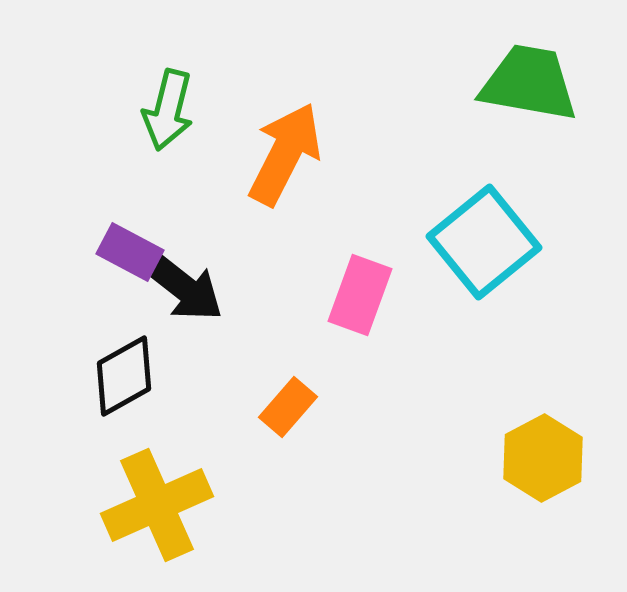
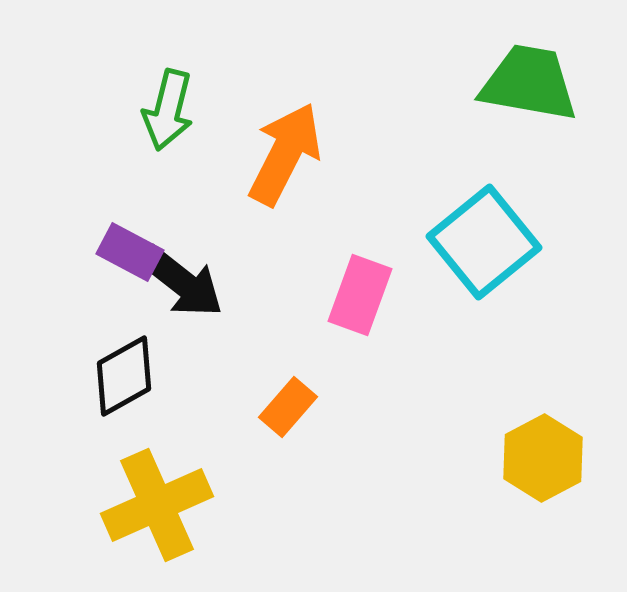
black arrow: moved 4 px up
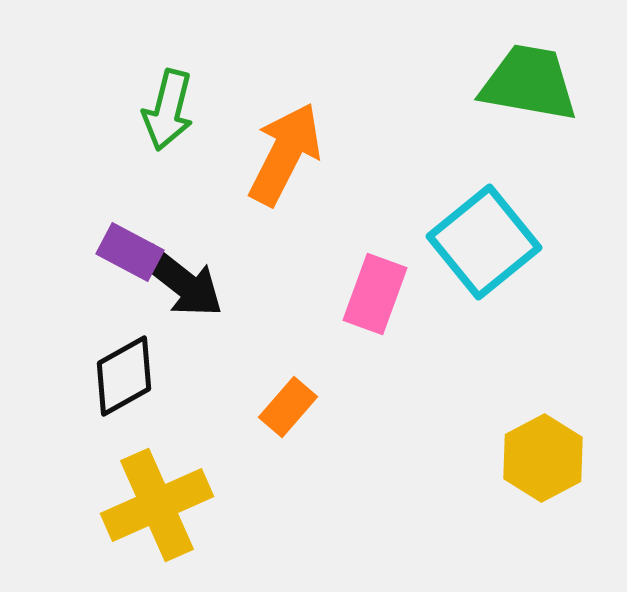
pink rectangle: moved 15 px right, 1 px up
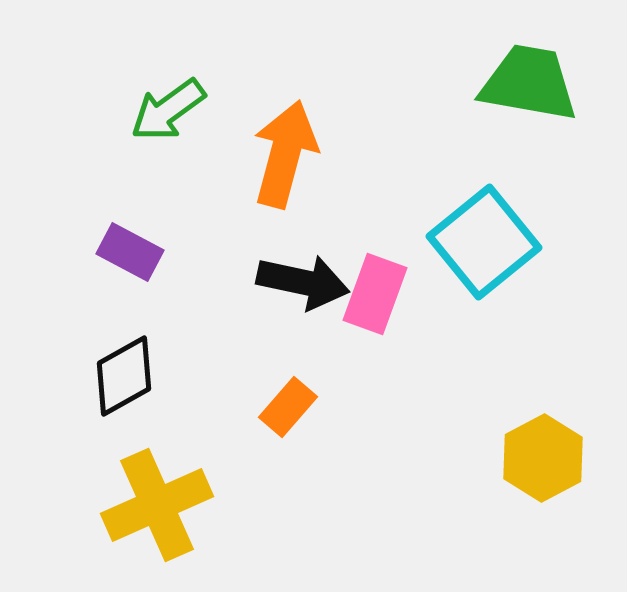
green arrow: rotated 40 degrees clockwise
orange arrow: rotated 12 degrees counterclockwise
black arrow: moved 121 px right; rotated 26 degrees counterclockwise
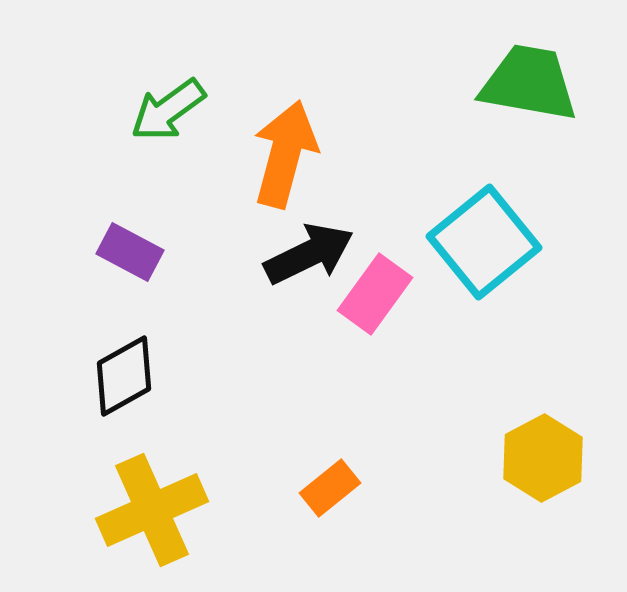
black arrow: moved 6 px right, 28 px up; rotated 38 degrees counterclockwise
pink rectangle: rotated 16 degrees clockwise
orange rectangle: moved 42 px right, 81 px down; rotated 10 degrees clockwise
yellow cross: moved 5 px left, 5 px down
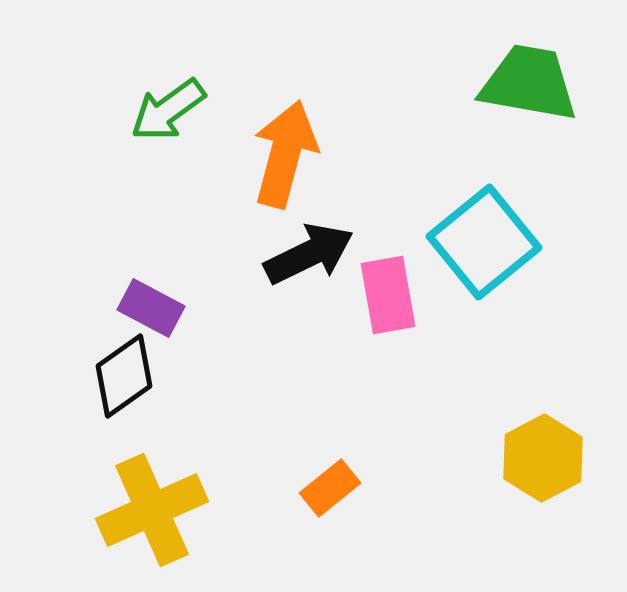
purple rectangle: moved 21 px right, 56 px down
pink rectangle: moved 13 px right, 1 px down; rotated 46 degrees counterclockwise
black diamond: rotated 6 degrees counterclockwise
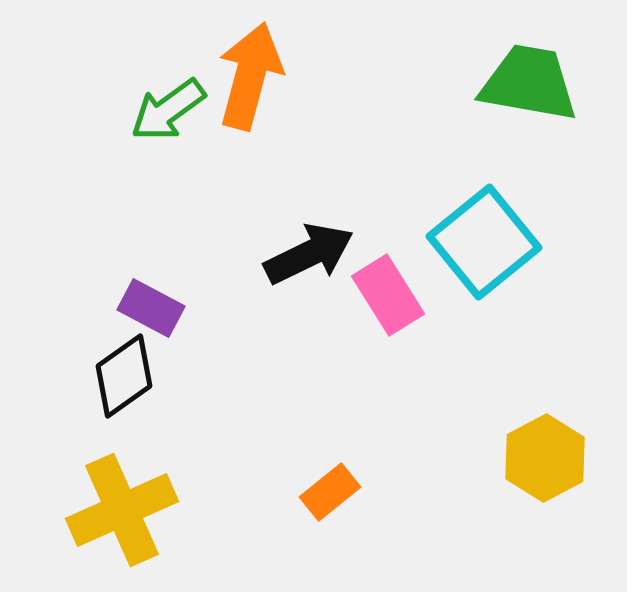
orange arrow: moved 35 px left, 78 px up
pink rectangle: rotated 22 degrees counterclockwise
yellow hexagon: moved 2 px right
orange rectangle: moved 4 px down
yellow cross: moved 30 px left
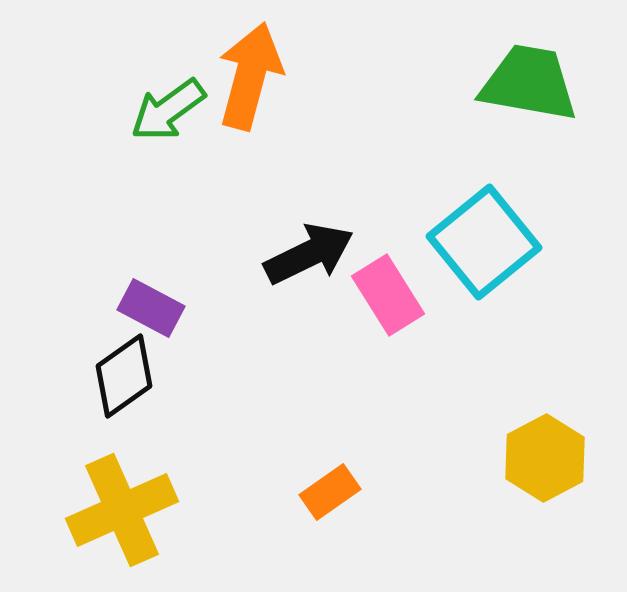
orange rectangle: rotated 4 degrees clockwise
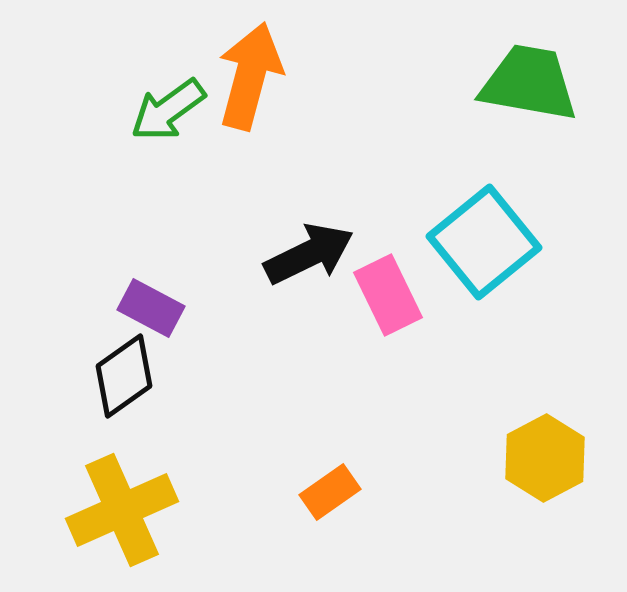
pink rectangle: rotated 6 degrees clockwise
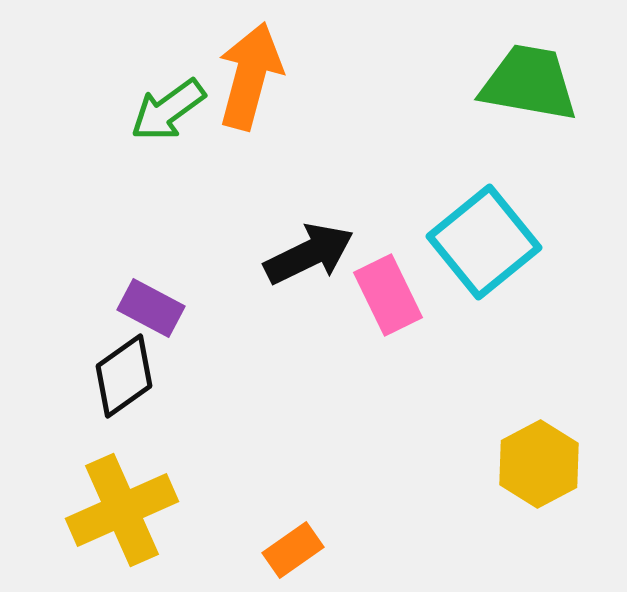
yellow hexagon: moved 6 px left, 6 px down
orange rectangle: moved 37 px left, 58 px down
